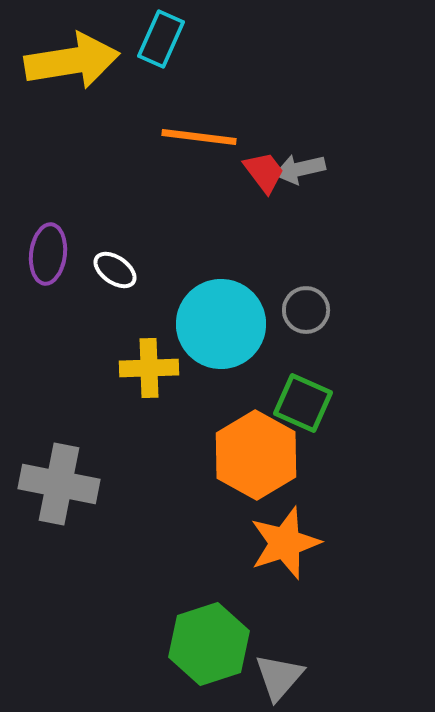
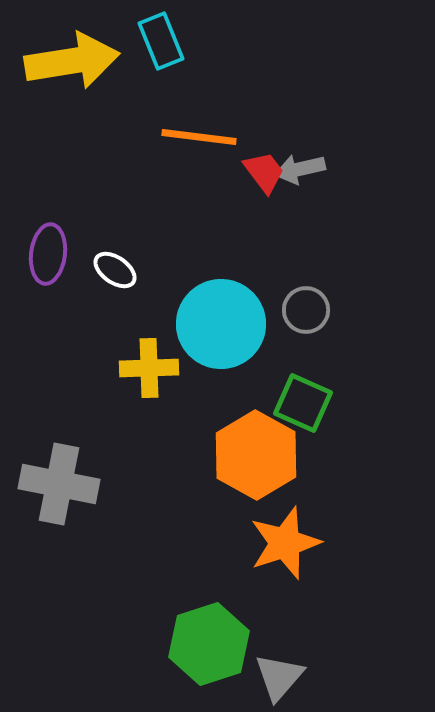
cyan rectangle: moved 2 px down; rotated 46 degrees counterclockwise
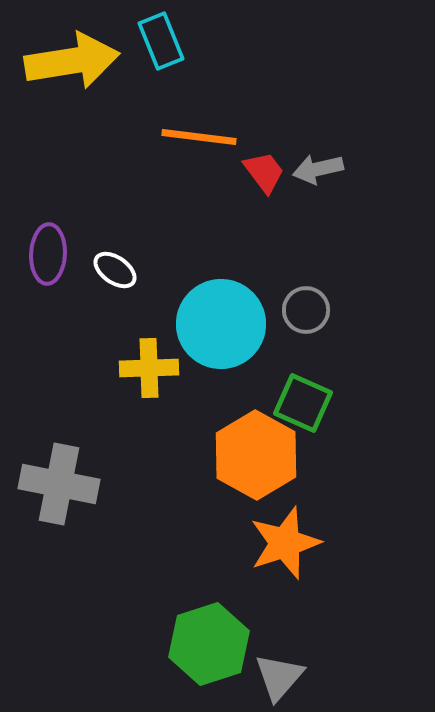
gray arrow: moved 18 px right
purple ellipse: rotated 4 degrees counterclockwise
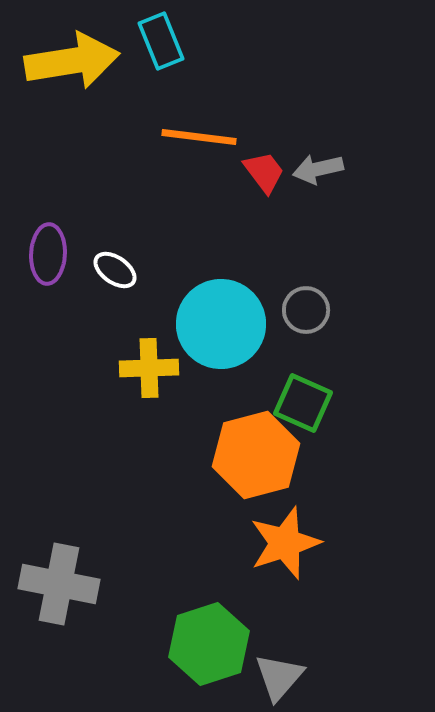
orange hexagon: rotated 16 degrees clockwise
gray cross: moved 100 px down
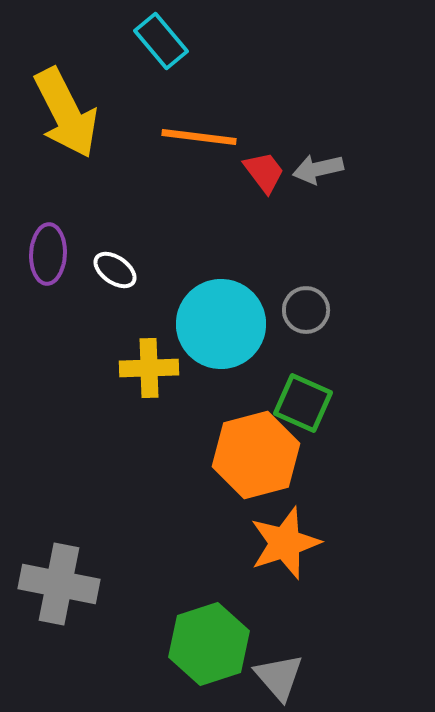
cyan rectangle: rotated 18 degrees counterclockwise
yellow arrow: moved 6 px left, 52 px down; rotated 72 degrees clockwise
gray triangle: rotated 22 degrees counterclockwise
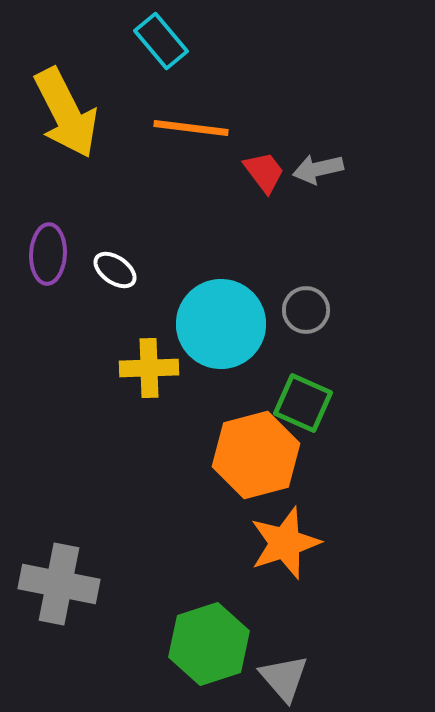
orange line: moved 8 px left, 9 px up
gray triangle: moved 5 px right, 1 px down
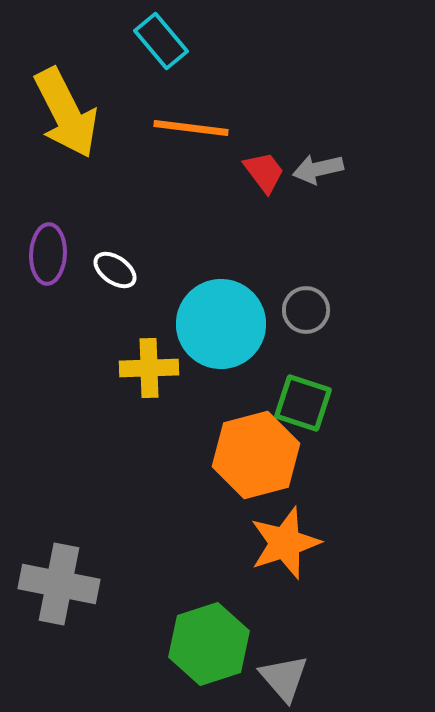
green square: rotated 6 degrees counterclockwise
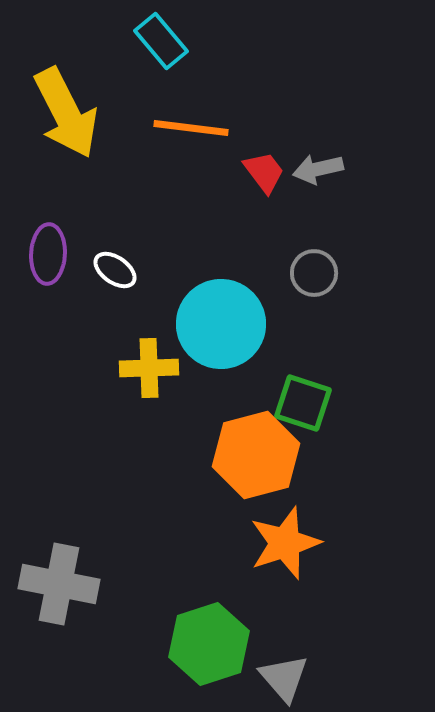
gray circle: moved 8 px right, 37 px up
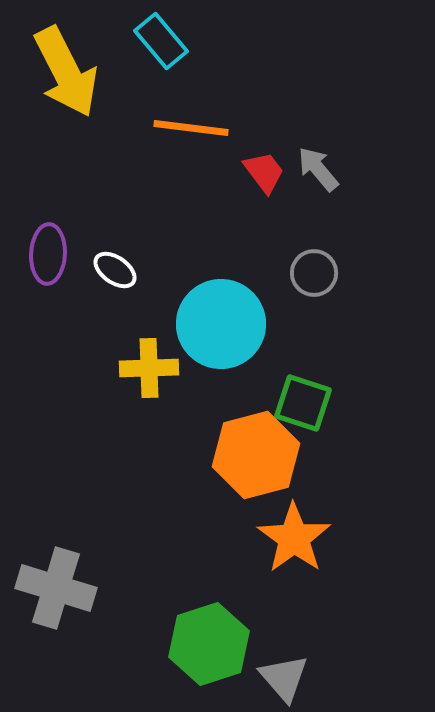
yellow arrow: moved 41 px up
gray arrow: rotated 63 degrees clockwise
orange star: moved 9 px right, 5 px up; rotated 18 degrees counterclockwise
gray cross: moved 3 px left, 4 px down; rotated 6 degrees clockwise
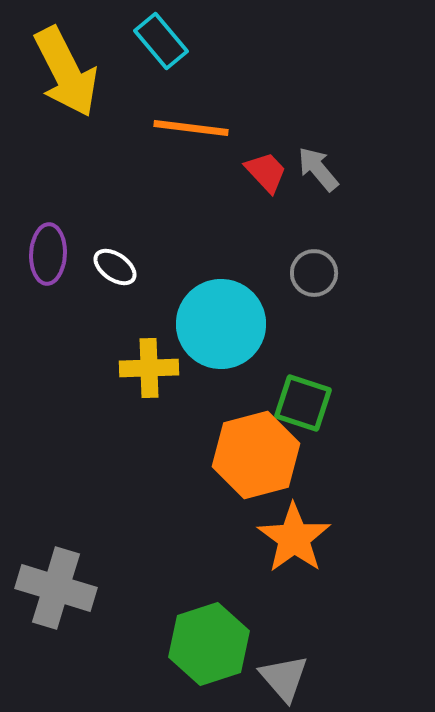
red trapezoid: moved 2 px right; rotated 6 degrees counterclockwise
white ellipse: moved 3 px up
